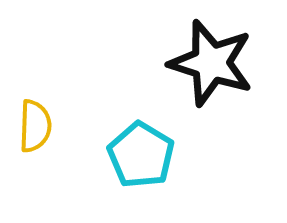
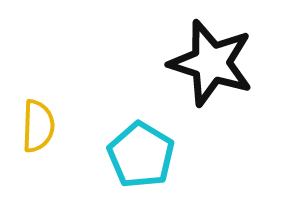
yellow semicircle: moved 3 px right
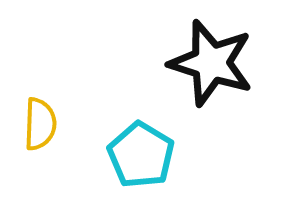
yellow semicircle: moved 2 px right, 2 px up
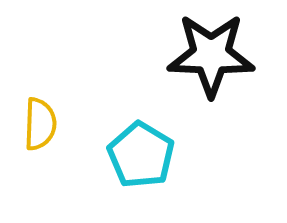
black star: moved 8 px up; rotated 16 degrees counterclockwise
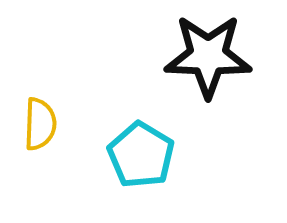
black star: moved 3 px left, 1 px down
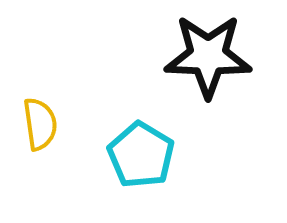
yellow semicircle: rotated 10 degrees counterclockwise
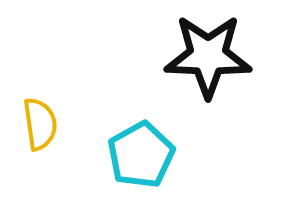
cyan pentagon: rotated 12 degrees clockwise
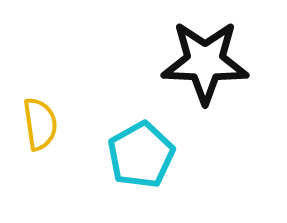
black star: moved 3 px left, 6 px down
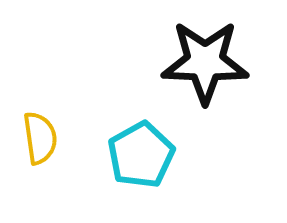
yellow semicircle: moved 14 px down
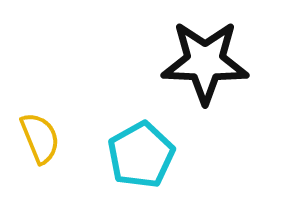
yellow semicircle: rotated 14 degrees counterclockwise
